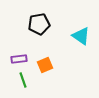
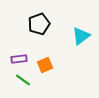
black pentagon: rotated 10 degrees counterclockwise
cyan triangle: rotated 48 degrees clockwise
green line: rotated 35 degrees counterclockwise
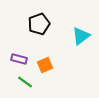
purple rectangle: rotated 21 degrees clockwise
green line: moved 2 px right, 2 px down
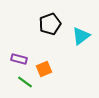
black pentagon: moved 11 px right
orange square: moved 1 px left, 4 px down
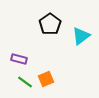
black pentagon: rotated 15 degrees counterclockwise
orange square: moved 2 px right, 10 px down
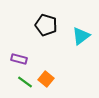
black pentagon: moved 4 px left, 1 px down; rotated 20 degrees counterclockwise
orange square: rotated 28 degrees counterclockwise
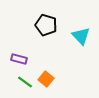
cyan triangle: rotated 36 degrees counterclockwise
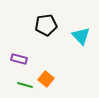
black pentagon: rotated 25 degrees counterclockwise
green line: moved 3 px down; rotated 21 degrees counterclockwise
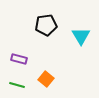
cyan triangle: rotated 12 degrees clockwise
green line: moved 8 px left
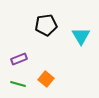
purple rectangle: rotated 35 degrees counterclockwise
green line: moved 1 px right, 1 px up
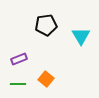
green line: rotated 14 degrees counterclockwise
